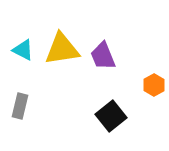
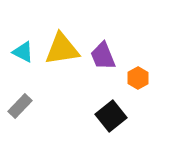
cyan triangle: moved 2 px down
orange hexagon: moved 16 px left, 7 px up
gray rectangle: rotated 30 degrees clockwise
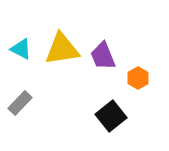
cyan triangle: moved 2 px left, 3 px up
gray rectangle: moved 3 px up
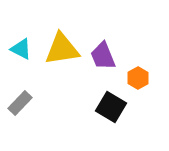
black square: moved 9 px up; rotated 20 degrees counterclockwise
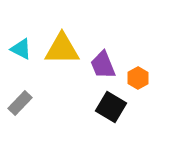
yellow triangle: rotated 9 degrees clockwise
purple trapezoid: moved 9 px down
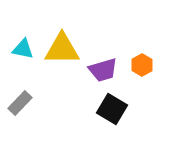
cyan triangle: moved 2 px right; rotated 15 degrees counterclockwise
purple trapezoid: moved 5 px down; rotated 84 degrees counterclockwise
orange hexagon: moved 4 px right, 13 px up
black square: moved 1 px right, 2 px down
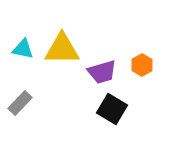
purple trapezoid: moved 1 px left, 2 px down
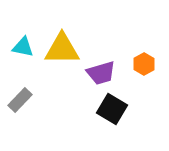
cyan triangle: moved 2 px up
orange hexagon: moved 2 px right, 1 px up
purple trapezoid: moved 1 px left, 1 px down
gray rectangle: moved 3 px up
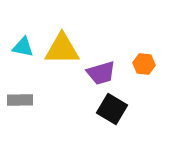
orange hexagon: rotated 25 degrees counterclockwise
gray rectangle: rotated 45 degrees clockwise
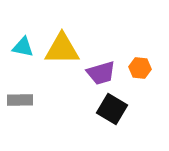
orange hexagon: moved 4 px left, 4 px down
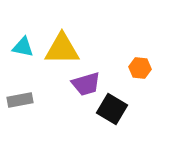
purple trapezoid: moved 15 px left, 11 px down
gray rectangle: rotated 10 degrees counterclockwise
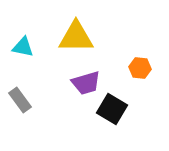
yellow triangle: moved 14 px right, 12 px up
purple trapezoid: moved 1 px up
gray rectangle: rotated 65 degrees clockwise
